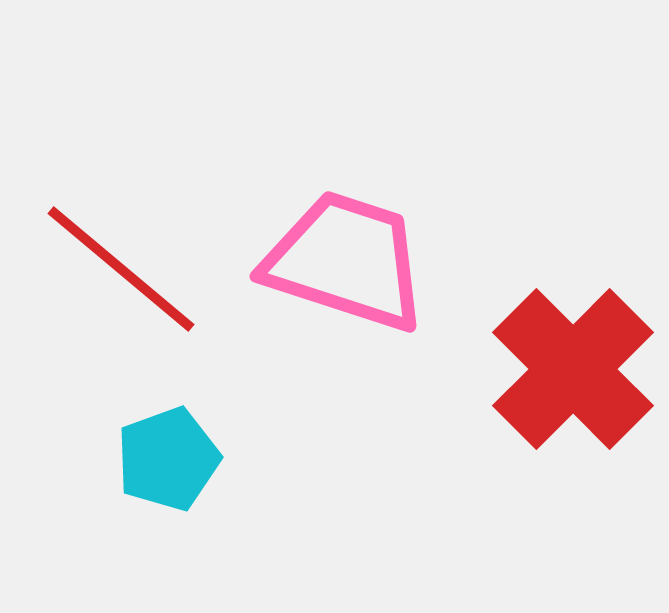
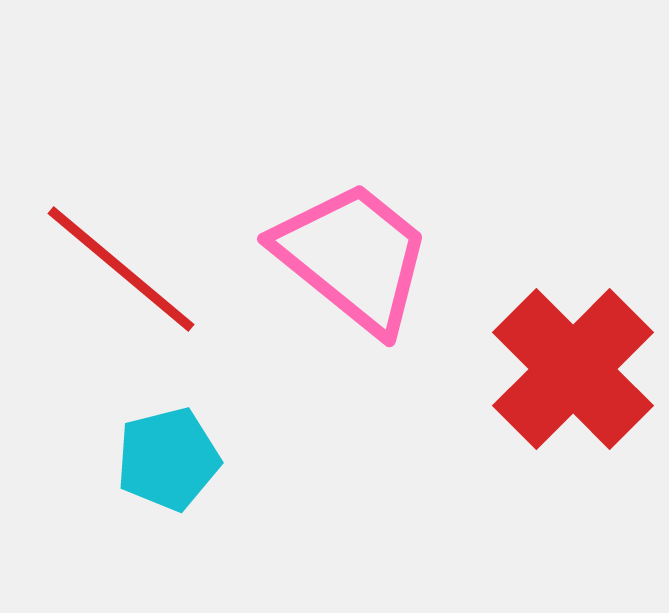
pink trapezoid: moved 7 px right, 4 px up; rotated 21 degrees clockwise
cyan pentagon: rotated 6 degrees clockwise
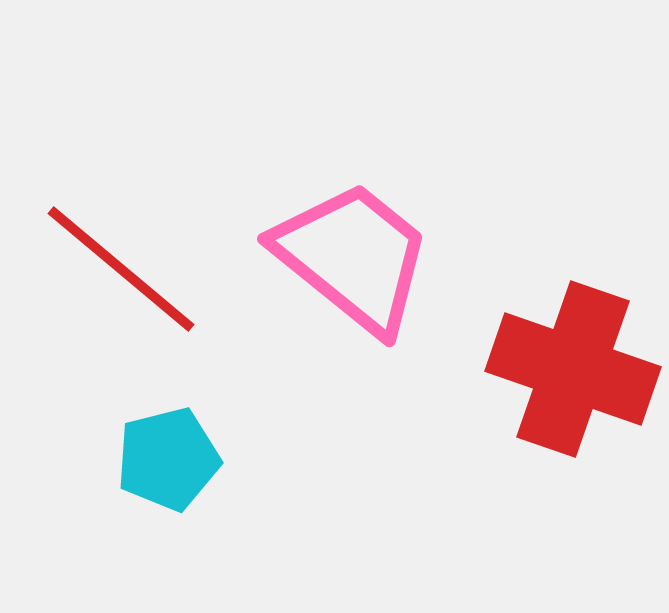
red cross: rotated 26 degrees counterclockwise
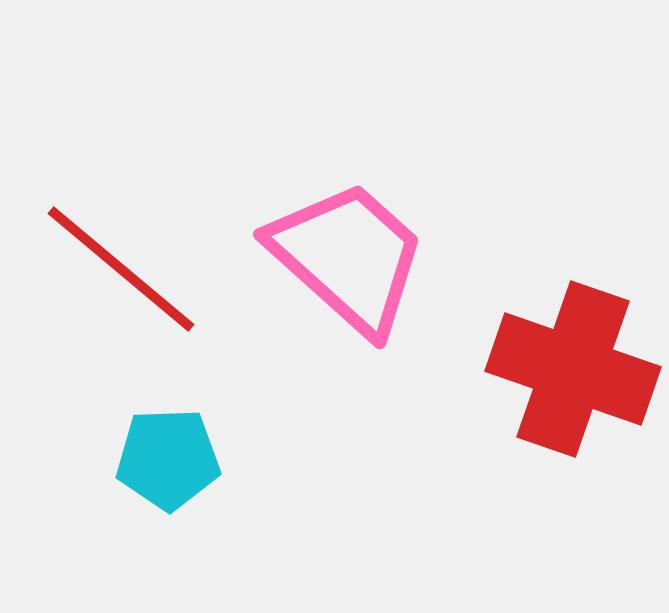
pink trapezoid: moved 5 px left; rotated 3 degrees clockwise
cyan pentagon: rotated 12 degrees clockwise
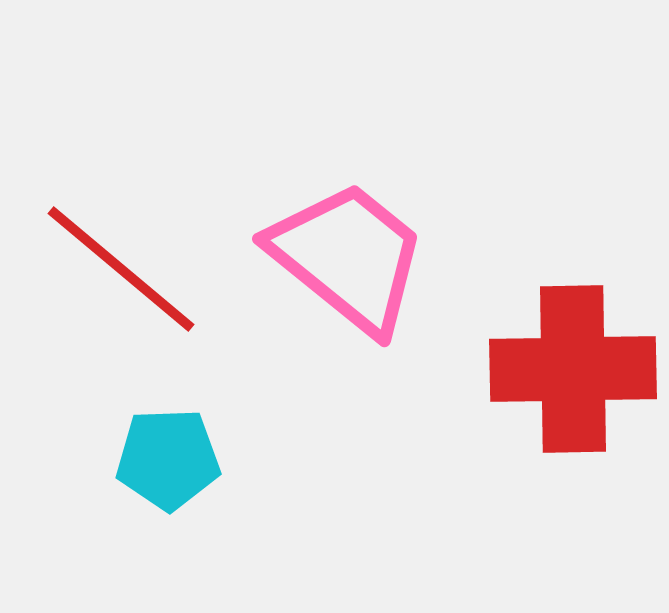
pink trapezoid: rotated 3 degrees counterclockwise
red cross: rotated 20 degrees counterclockwise
